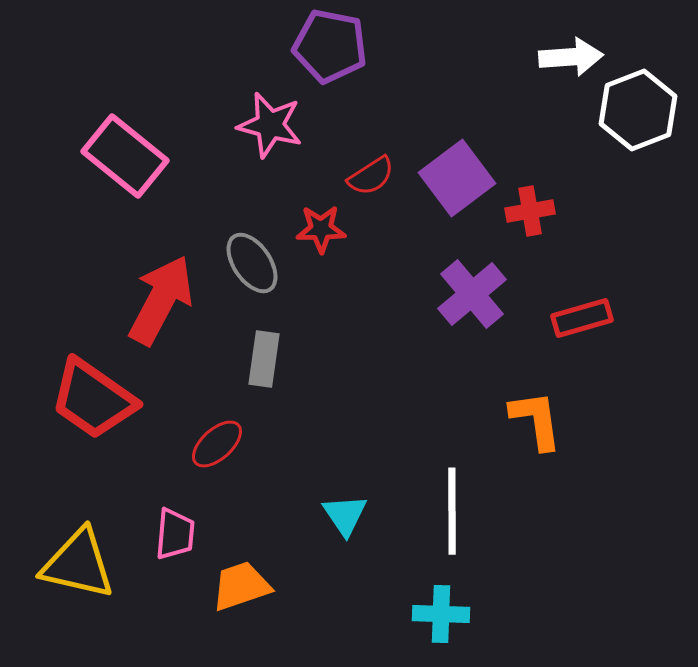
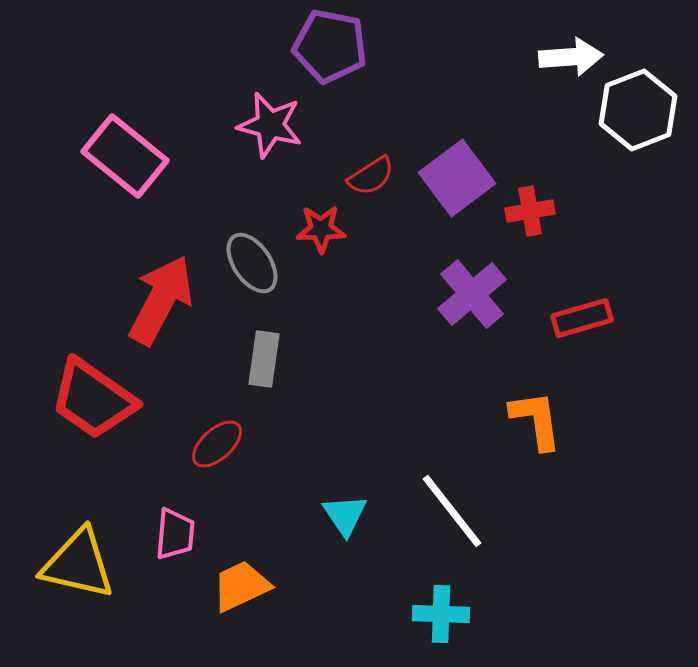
white line: rotated 38 degrees counterclockwise
orange trapezoid: rotated 6 degrees counterclockwise
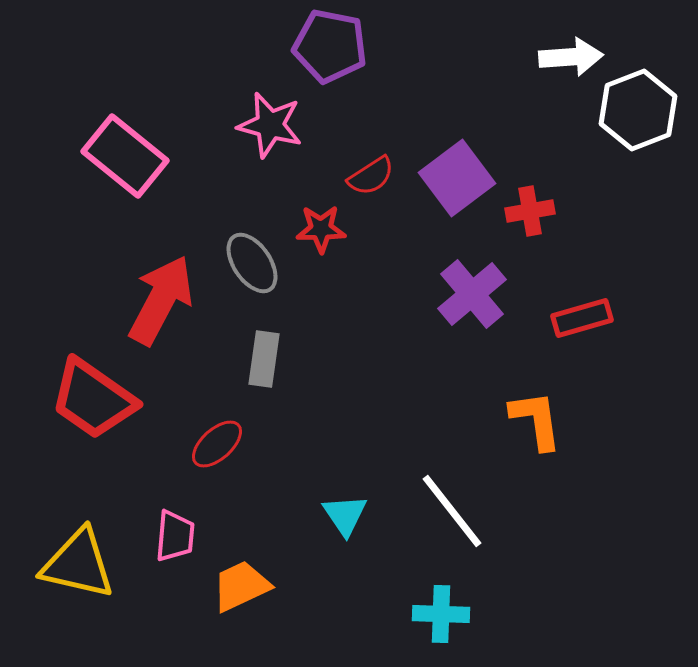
pink trapezoid: moved 2 px down
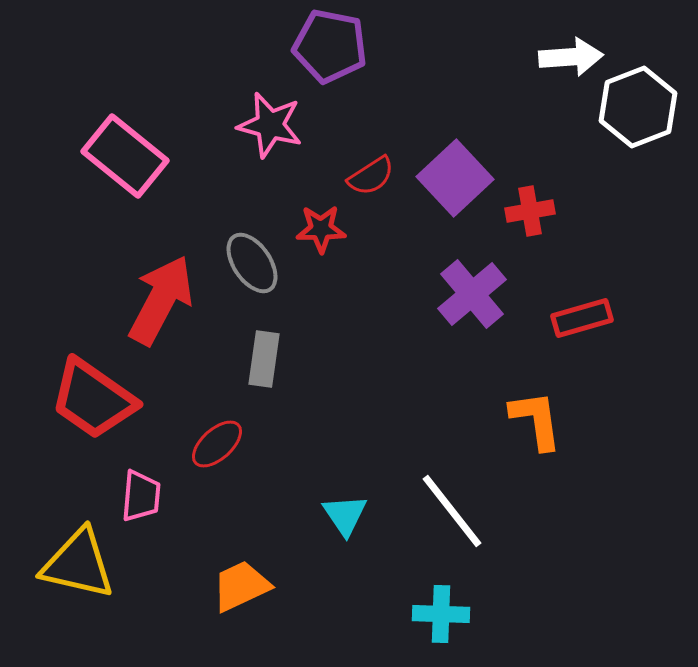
white hexagon: moved 3 px up
purple square: moved 2 px left; rotated 6 degrees counterclockwise
pink trapezoid: moved 34 px left, 40 px up
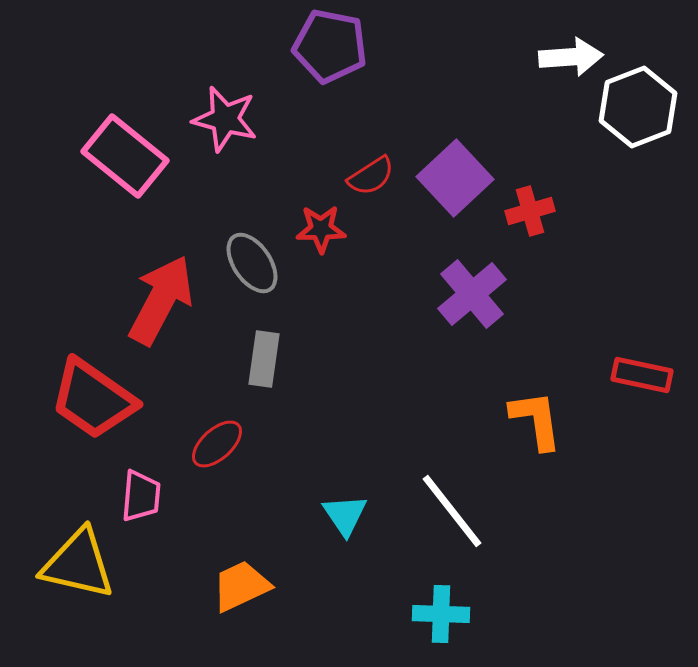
pink star: moved 45 px left, 6 px up
red cross: rotated 6 degrees counterclockwise
red rectangle: moved 60 px right, 57 px down; rotated 28 degrees clockwise
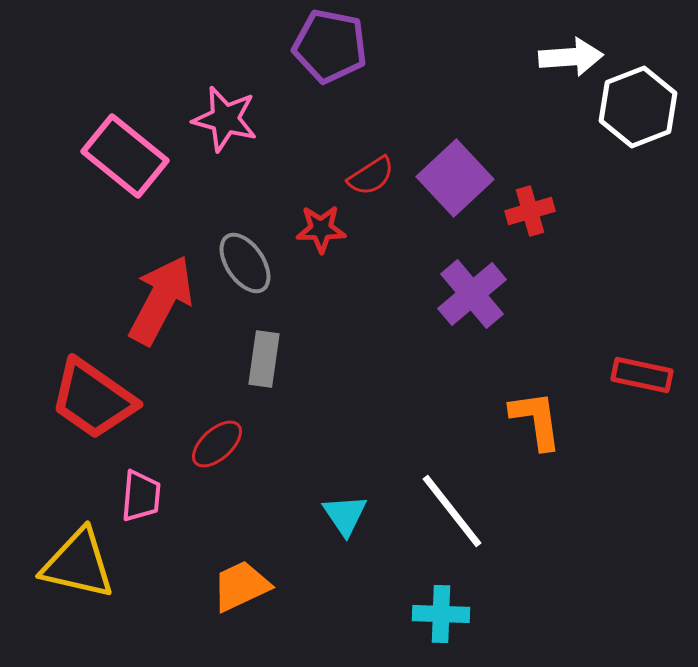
gray ellipse: moved 7 px left
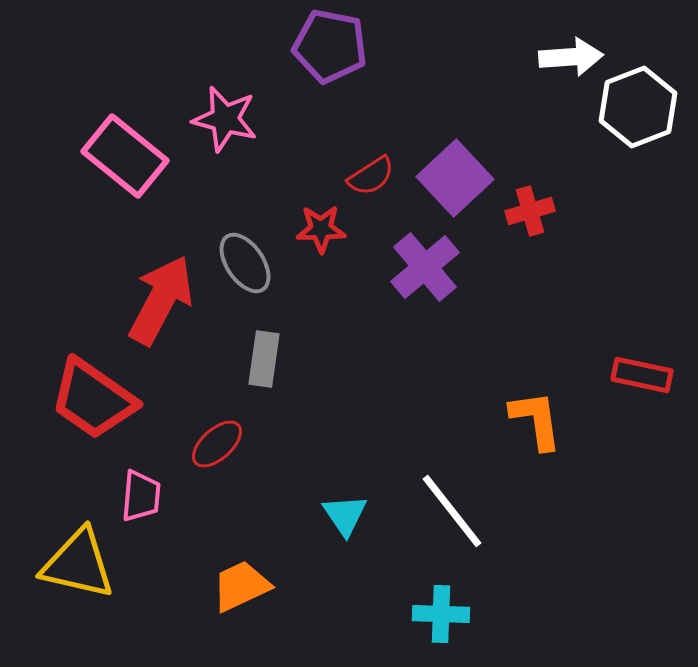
purple cross: moved 47 px left, 27 px up
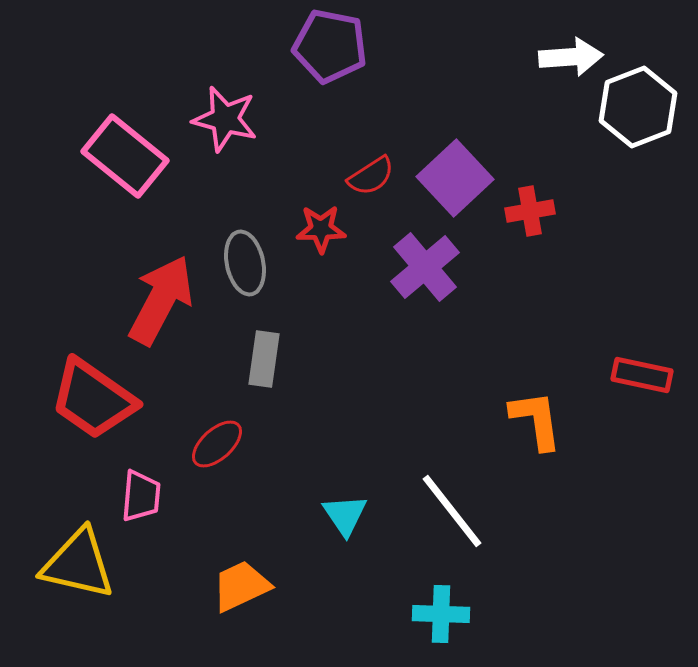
red cross: rotated 6 degrees clockwise
gray ellipse: rotated 22 degrees clockwise
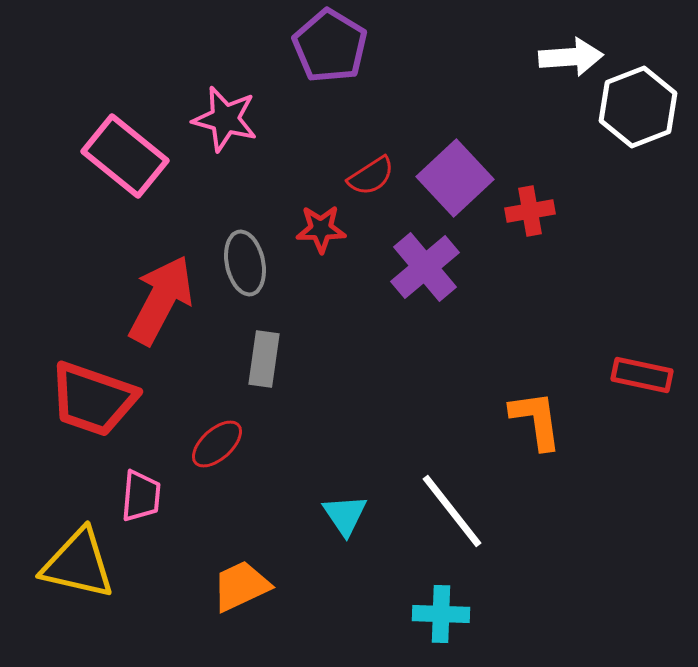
purple pentagon: rotated 20 degrees clockwise
red trapezoid: rotated 16 degrees counterclockwise
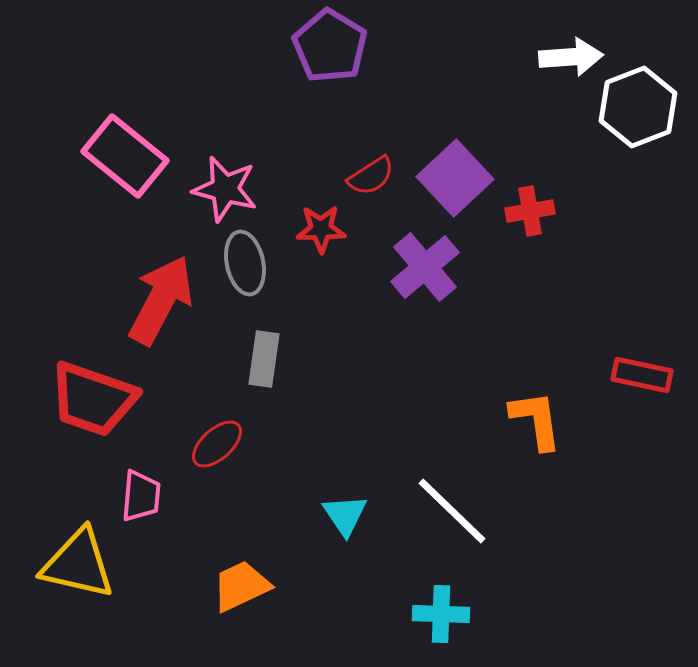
pink star: moved 70 px down
white line: rotated 8 degrees counterclockwise
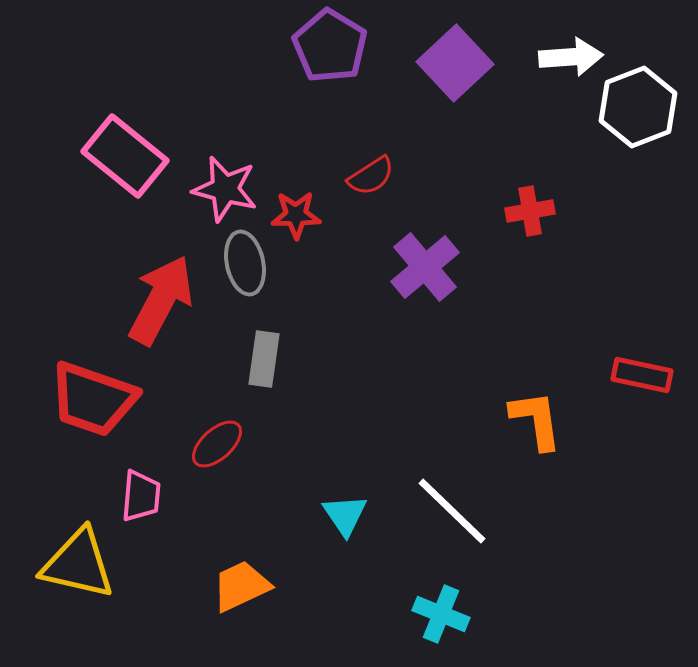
purple square: moved 115 px up
red star: moved 25 px left, 14 px up
cyan cross: rotated 20 degrees clockwise
